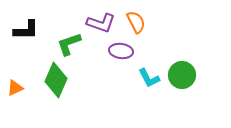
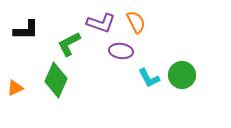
green L-shape: rotated 8 degrees counterclockwise
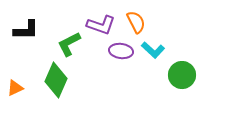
purple L-shape: moved 2 px down
cyan L-shape: moved 4 px right, 28 px up; rotated 20 degrees counterclockwise
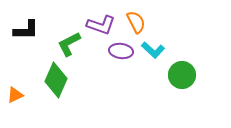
orange triangle: moved 7 px down
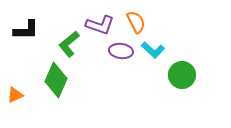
purple L-shape: moved 1 px left
green L-shape: rotated 12 degrees counterclockwise
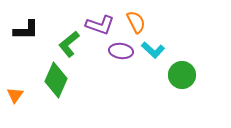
orange triangle: rotated 30 degrees counterclockwise
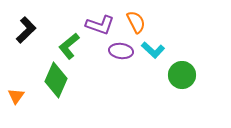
black L-shape: rotated 44 degrees counterclockwise
green L-shape: moved 2 px down
orange triangle: moved 1 px right, 1 px down
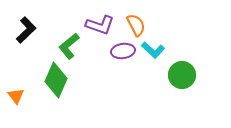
orange semicircle: moved 3 px down
purple ellipse: moved 2 px right; rotated 15 degrees counterclockwise
orange triangle: rotated 12 degrees counterclockwise
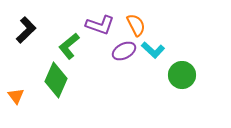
purple ellipse: moved 1 px right; rotated 20 degrees counterclockwise
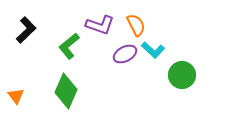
purple ellipse: moved 1 px right, 3 px down
green diamond: moved 10 px right, 11 px down
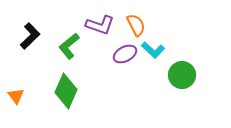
black L-shape: moved 4 px right, 6 px down
